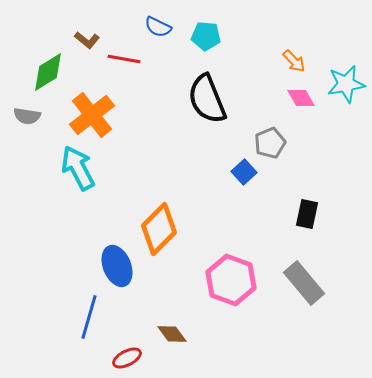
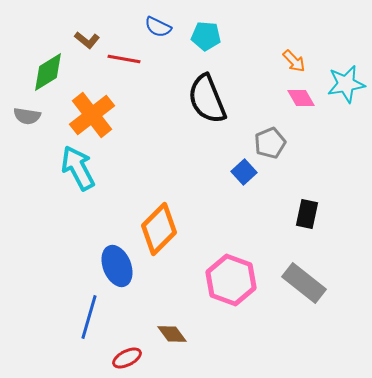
gray rectangle: rotated 12 degrees counterclockwise
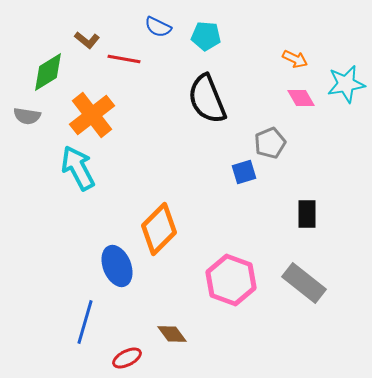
orange arrow: moved 1 px right, 2 px up; rotated 20 degrees counterclockwise
blue square: rotated 25 degrees clockwise
black rectangle: rotated 12 degrees counterclockwise
blue line: moved 4 px left, 5 px down
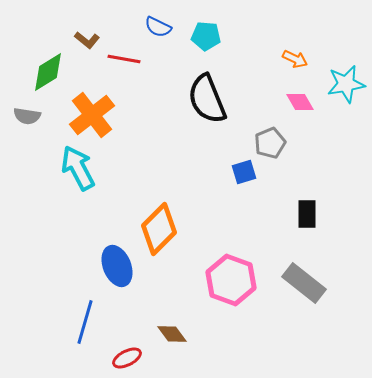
pink diamond: moved 1 px left, 4 px down
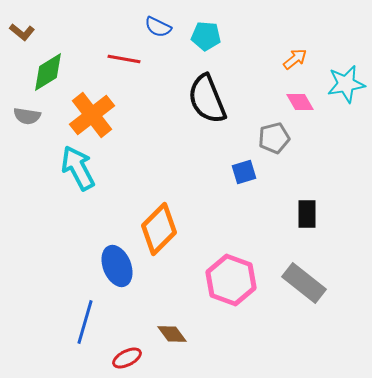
brown L-shape: moved 65 px left, 8 px up
orange arrow: rotated 65 degrees counterclockwise
gray pentagon: moved 4 px right, 5 px up; rotated 8 degrees clockwise
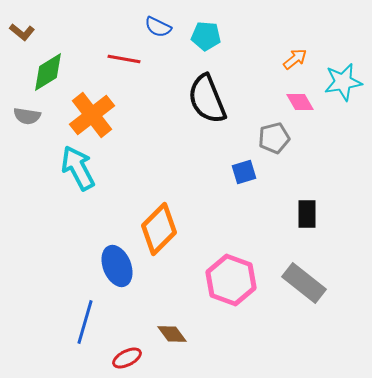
cyan star: moved 3 px left, 2 px up
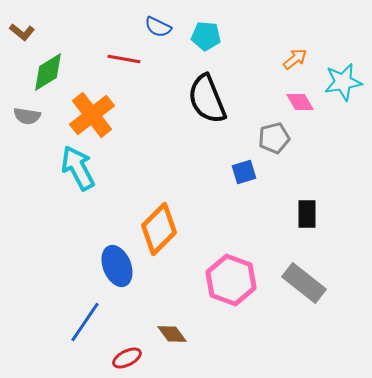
blue line: rotated 18 degrees clockwise
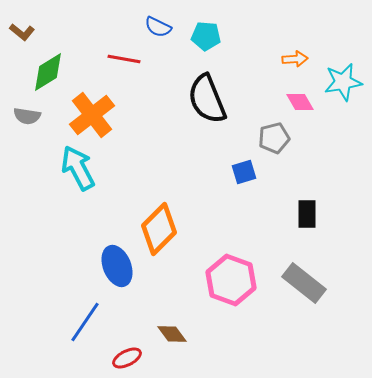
orange arrow: rotated 35 degrees clockwise
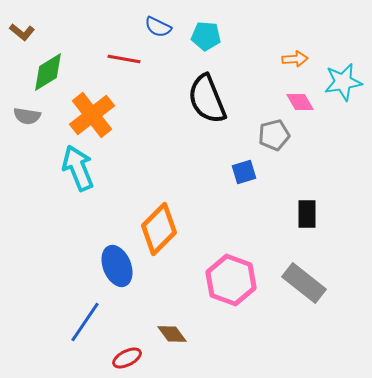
gray pentagon: moved 3 px up
cyan arrow: rotated 6 degrees clockwise
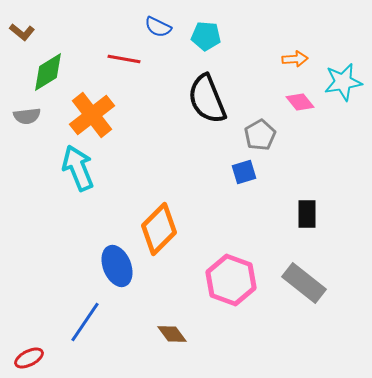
pink diamond: rotated 8 degrees counterclockwise
gray semicircle: rotated 16 degrees counterclockwise
gray pentagon: moved 14 px left; rotated 16 degrees counterclockwise
red ellipse: moved 98 px left
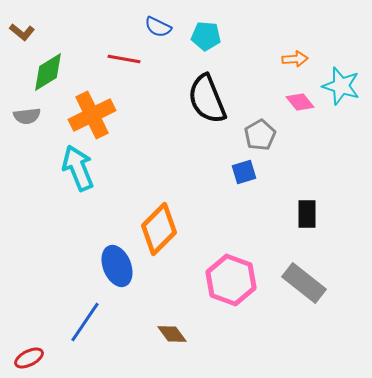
cyan star: moved 2 px left, 4 px down; rotated 27 degrees clockwise
orange cross: rotated 12 degrees clockwise
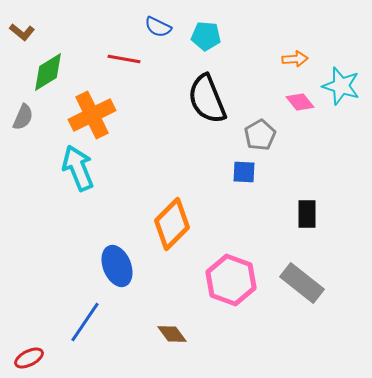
gray semicircle: moved 4 px left, 1 px down; rotated 60 degrees counterclockwise
blue square: rotated 20 degrees clockwise
orange diamond: moved 13 px right, 5 px up
gray rectangle: moved 2 px left
